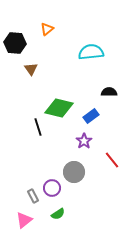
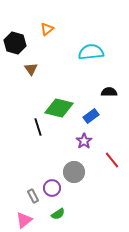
black hexagon: rotated 10 degrees clockwise
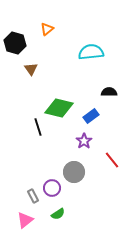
pink triangle: moved 1 px right
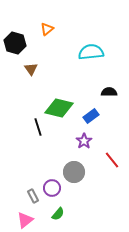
green semicircle: rotated 16 degrees counterclockwise
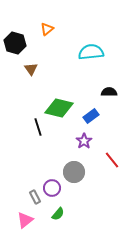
gray rectangle: moved 2 px right, 1 px down
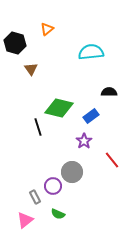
gray circle: moved 2 px left
purple circle: moved 1 px right, 2 px up
green semicircle: rotated 72 degrees clockwise
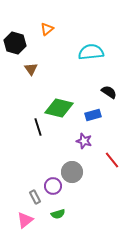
black semicircle: rotated 35 degrees clockwise
blue rectangle: moved 2 px right, 1 px up; rotated 21 degrees clockwise
purple star: rotated 21 degrees counterclockwise
green semicircle: rotated 40 degrees counterclockwise
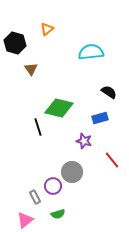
blue rectangle: moved 7 px right, 3 px down
